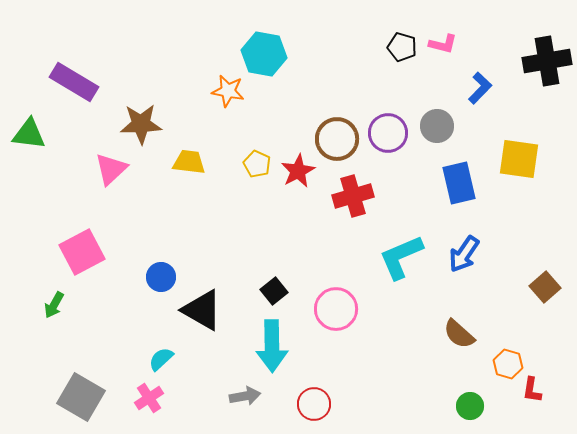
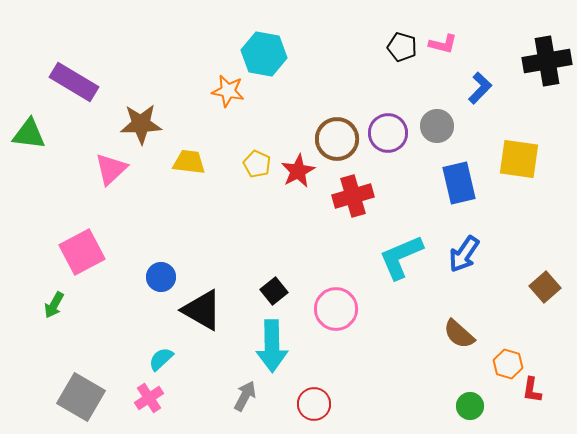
gray arrow: rotated 52 degrees counterclockwise
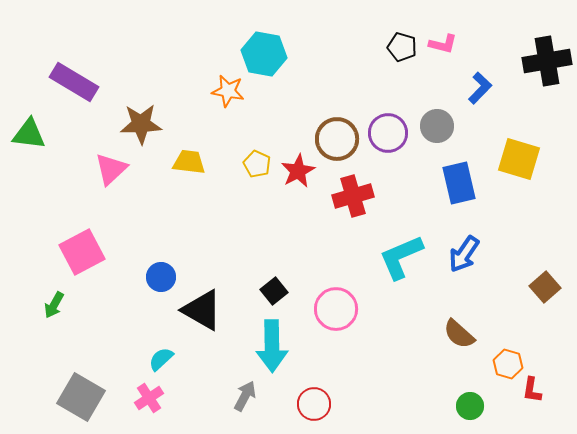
yellow square: rotated 9 degrees clockwise
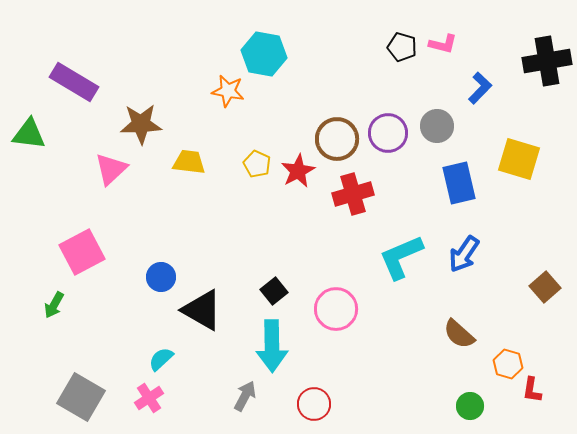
red cross: moved 2 px up
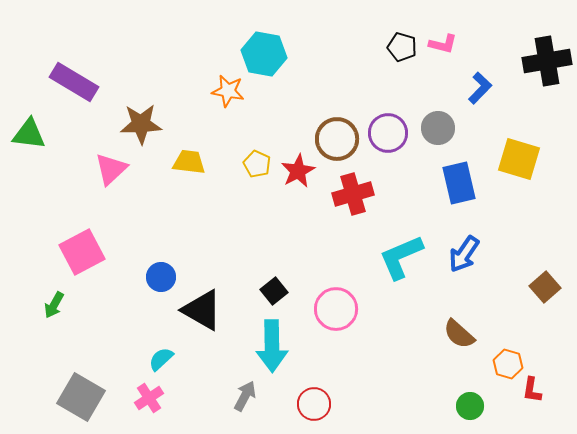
gray circle: moved 1 px right, 2 px down
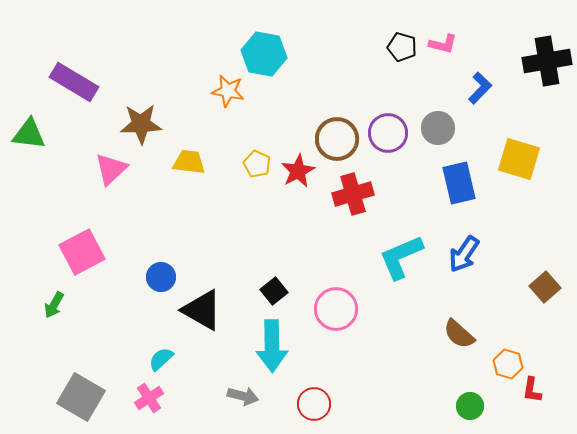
gray arrow: moved 2 px left; rotated 76 degrees clockwise
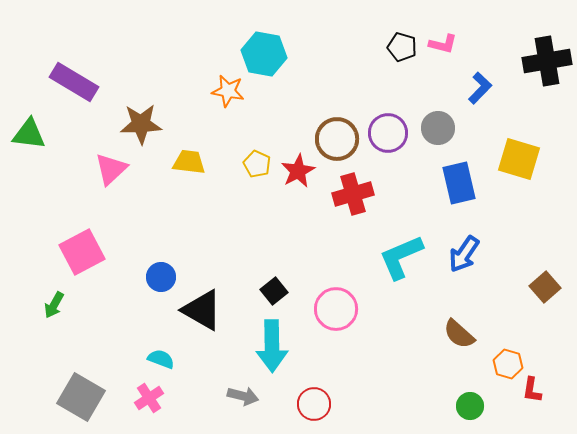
cyan semicircle: rotated 64 degrees clockwise
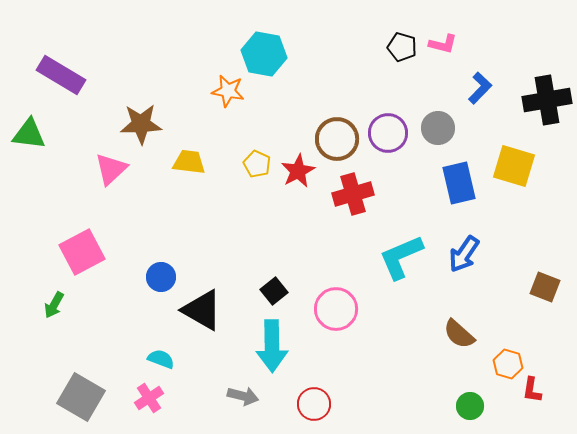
black cross: moved 39 px down
purple rectangle: moved 13 px left, 7 px up
yellow square: moved 5 px left, 7 px down
brown square: rotated 28 degrees counterclockwise
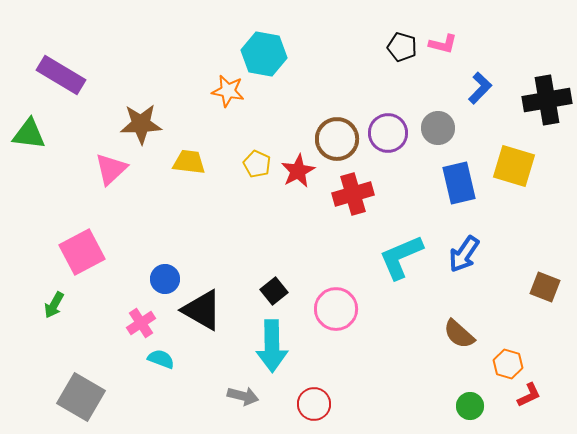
blue circle: moved 4 px right, 2 px down
red L-shape: moved 3 px left, 5 px down; rotated 124 degrees counterclockwise
pink cross: moved 8 px left, 75 px up
